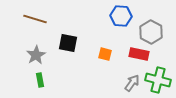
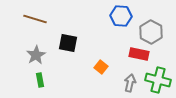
orange square: moved 4 px left, 13 px down; rotated 24 degrees clockwise
gray arrow: moved 2 px left; rotated 24 degrees counterclockwise
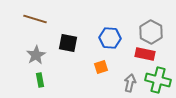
blue hexagon: moved 11 px left, 22 px down
red rectangle: moved 6 px right
orange square: rotated 32 degrees clockwise
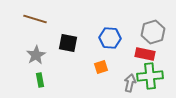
gray hexagon: moved 2 px right; rotated 15 degrees clockwise
green cross: moved 8 px left, 4 px up; rotated 20 degrees counterclockwise
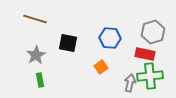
orange square: rotated 16 degrees counterclockwise
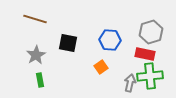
gray hexagon: moved 2 px left
blue hexagon: moved 2 px down
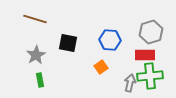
red rectangle: moved 1 px down; rotated 12 degrees counterclockwise
